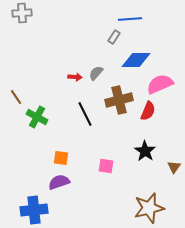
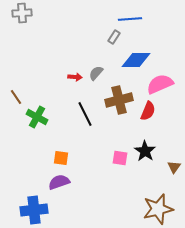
pink square: moved 14 px right, 8 px up
brown star: moved 9 px right, 1 px down
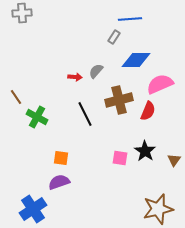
gray semicircle: moved 2 px up
brown triangle: moved 7 px up
blue cross: moved 1 px left, 1 px up; rotated 28 degrees counterclockwise
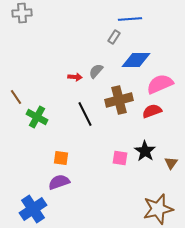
red semicircle: moved 4 px right; rotated 132 degrees counterclockwise
brown triangle: moved 3 px left, 3 px down
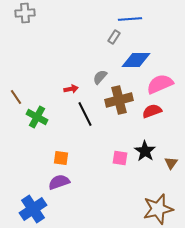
gray cross: moved 3 px right
gray semicircle: moved 4 px right, 6 px down
red arrow: moved 4 px left, 12 px down; rotated 16 degrees counterclockwise
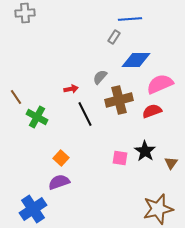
orange square: rotated 35 degrees clockwise
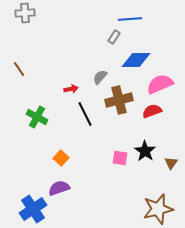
brown line: moved 3 px right, 28 px up
purple semicircle: moved 6 px down
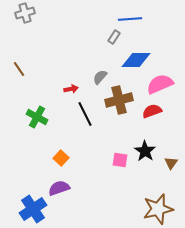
gray cross: rotated 12 degrees counterclockwise
pink square: moved 2 px down
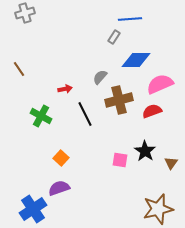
red arrow: moved 6 px left
green cross: moved 4 px right, 1 px up
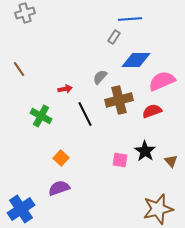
pink semicircle: moved 2 px right, 3 px up
brown triangle: moved 2 px up; rotated 16 degrees counterclockwise
blue cross: moved 12 px left
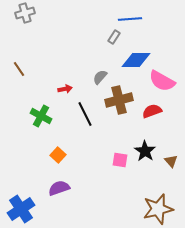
pink semicircle: rotated 128 degrees counterclockwise
orange square: moved 3 px left, 3 px up
